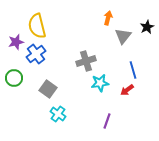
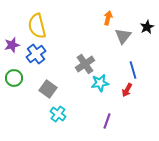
purple star: moved 4 px left, 3 px down
gray cross: moved 1 px left, 3 px down; rotated 18 degrees counterclockwise
red arrow: rotated 24 degrees counterclockwise
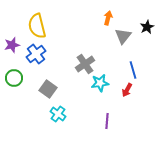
purple line: rotated 14 degrees counterclockwise
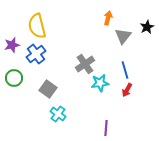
blue line: moved 8 px left
purple line: moved 1 px left, 7 px down
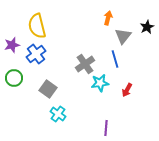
blue line: moved 10 px left, 11 px up
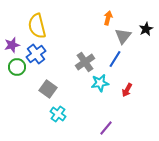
black star: moved 1 px left, 2 px down
blue line: rotated 48 degrees clockwise
gray cross: moved 2 px up
green circle: moved 3 px right, 11 px up
purple line: rotated 35 degrees clockwise
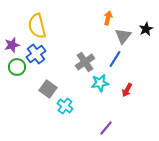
cyan cross: moved 7 px right, 8 px up
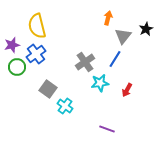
purple line: moved 1 px right, 1 px down; rotated 70 degrees clockwise
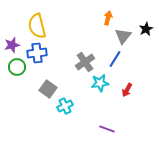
blue cross: moved 1 px right, 1 px up; rotated 30 degrees clockwise
cyan cross: rotated 28 degrees clockwise
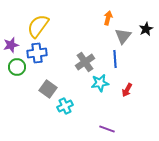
yellow semicircle: moved 1 px right; rotated 50 degrees clockwise
purple star: moved 1 px left
blue line: rotated 36 degrees counterclockwise
